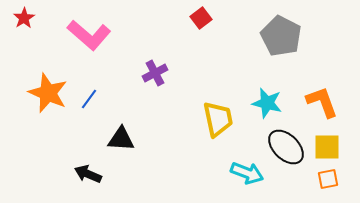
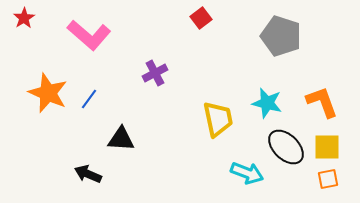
gray pentagon: rotated 9 degrees counterclockwise
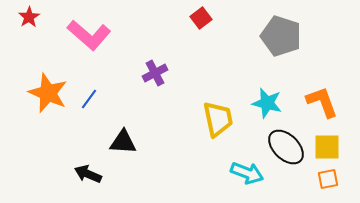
red star: moved 5 px right, 1 px up
black triangle: moved 2 px right, 3 px down
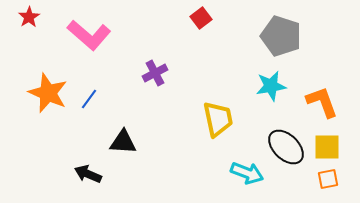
cyan star: moved 4 px right, 17 px up; rotated 24 degrees counterclockwise
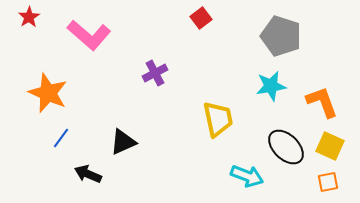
blue line: moved 28 px left, 39 px down
black triangle: rotated 28 degrees counterclockwise
yellow square: moved 3 px right, 1 px up; rotated 24 degrees clockwise
cyan arrow: moved 3 px down
orange square: moved 3 px down
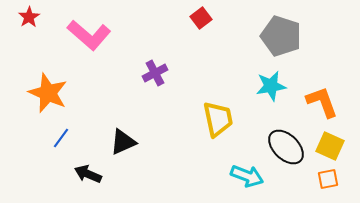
orange square: moved 3 px up
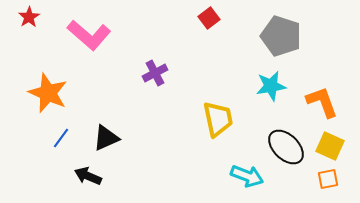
red square: moved 8 px right
black triangle: moved 17 px left, 4 px up
black arrow: moved 2 px down
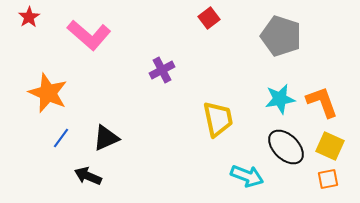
purple cross: moved 7 px right, 3 px up
cyan star: moved 9 px right, 13 px down
